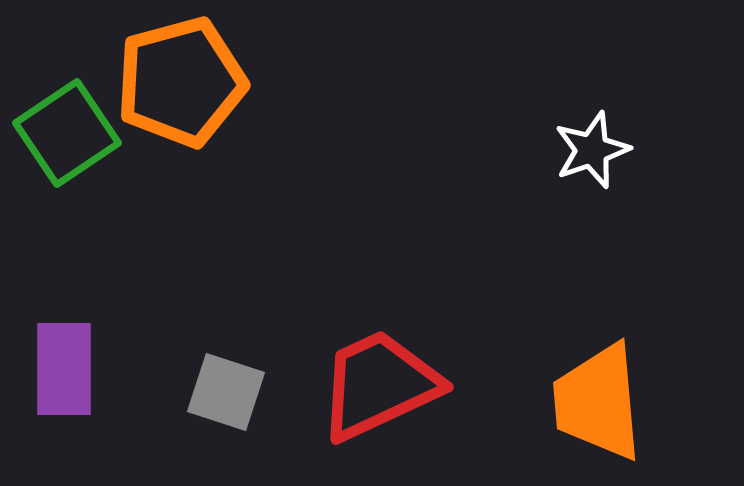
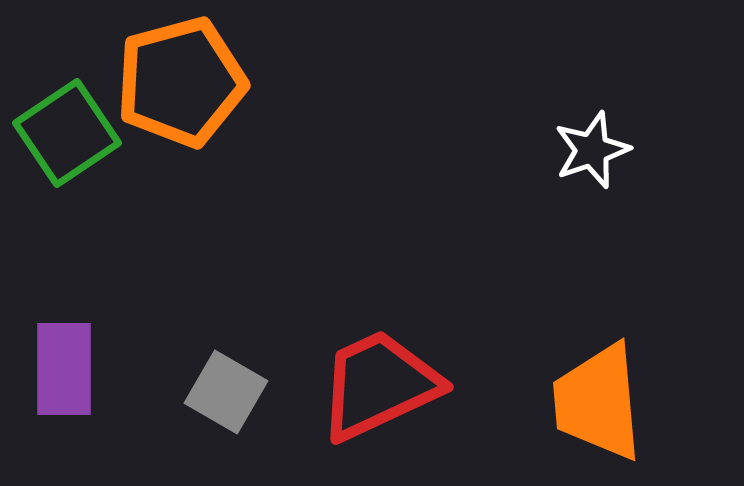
gray square: rotated 12 degrees clockwise
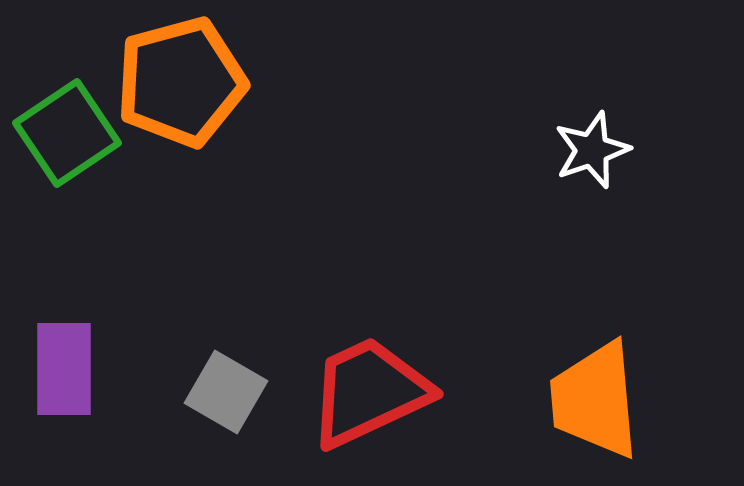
red trapezoid: moved 10 px left, 7 px down
orange trapezoid: moved 3 px left, 2 px up
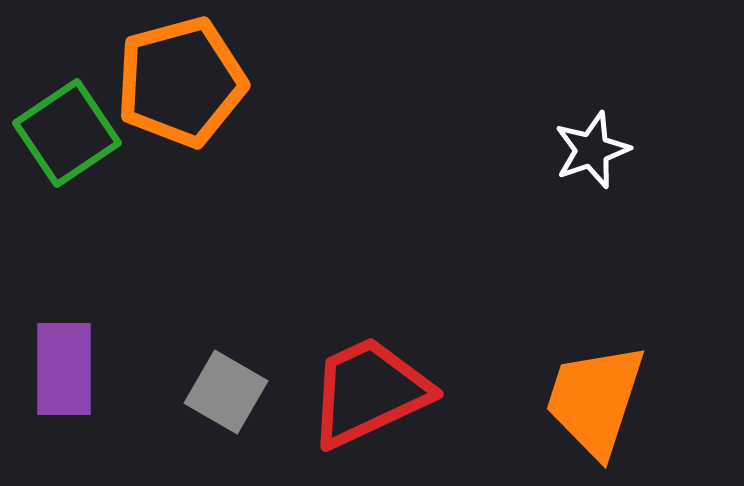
orange trapezoid: rotated 23 degrees clockwise
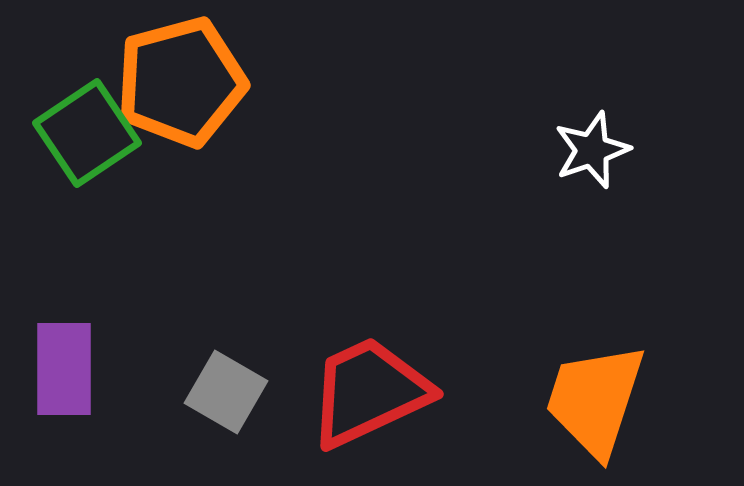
green square: moved 20 px right
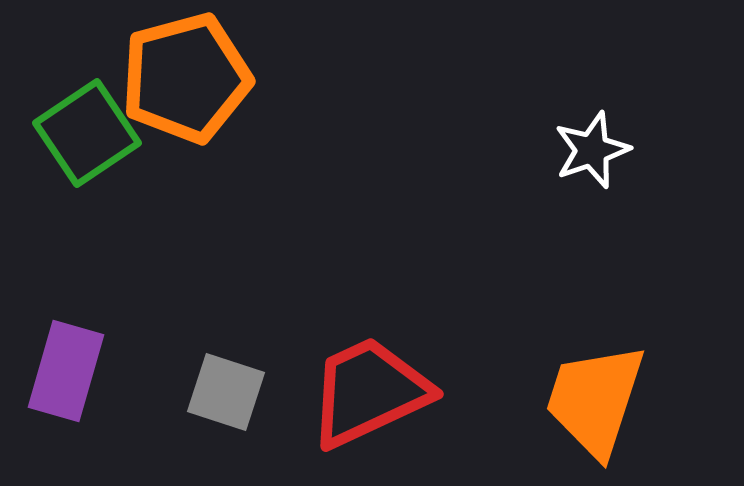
orange pentagon: moved 5 px right, 4 px up
purple rectangle: moved 2 px right, 2 px down; rotated 16 degrees clockwise
gray square: rotated 12 degrees counterclockwise
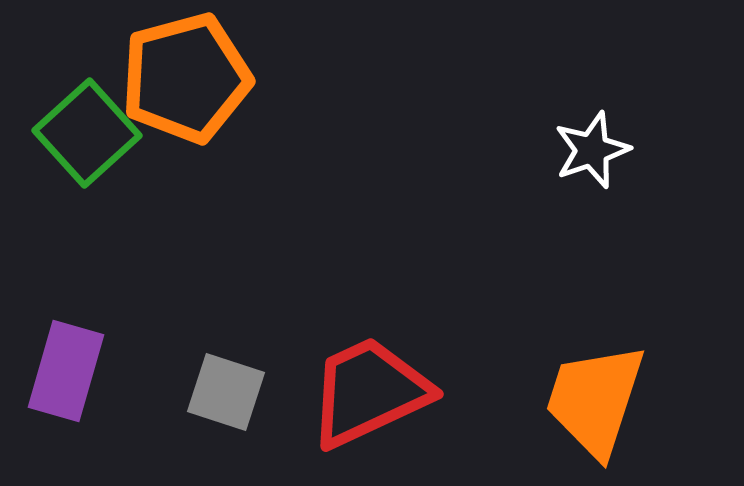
green square: rotated 8 degrees counterclockwise
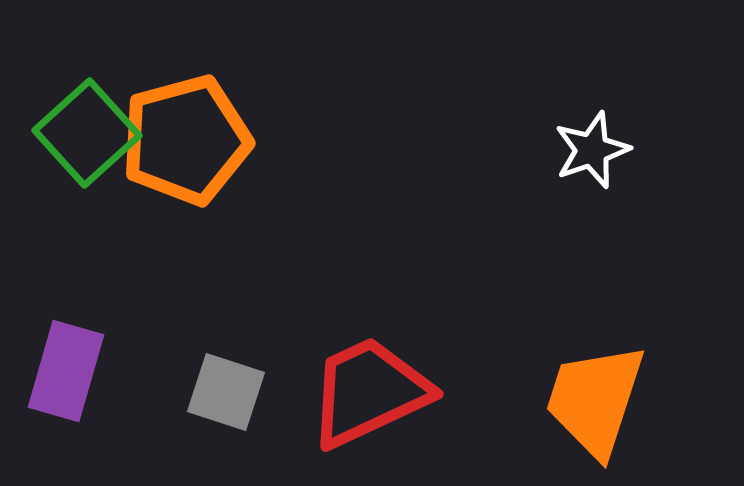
orange pentagon: moved 62 px down
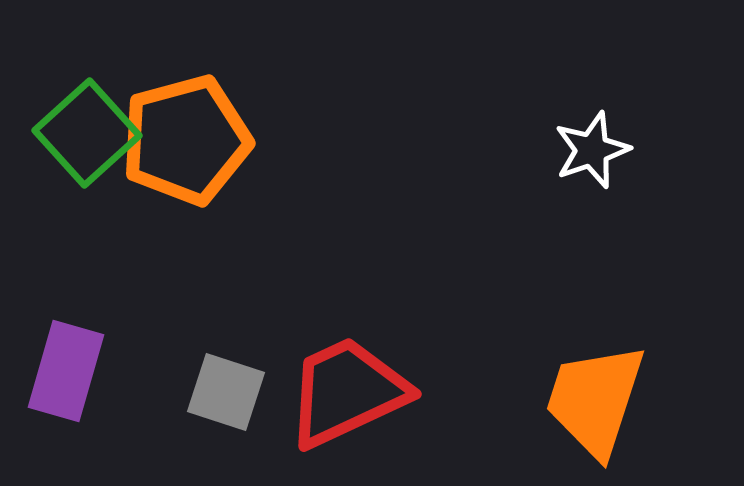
red trapezoid: moved 22 px left
